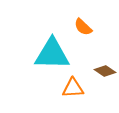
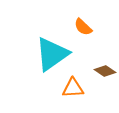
cyan triangle: rotated 36 degrees counterclockwise
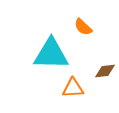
cyan triangle: moved 1 px left; rotated 36 degrees clockwise
brown diamond: rotated 40 degrees counterclockwise
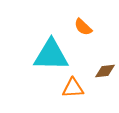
cyan triangle: moved 1 px down
